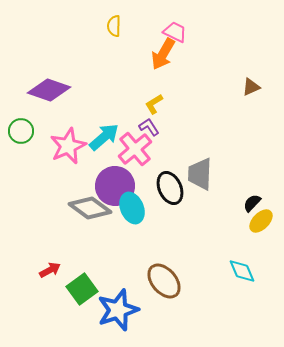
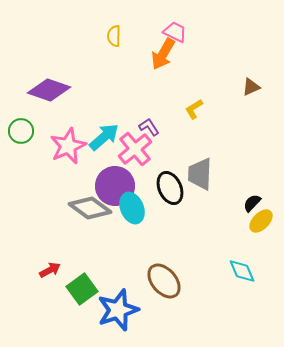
yellow semicircle: moved 10 px down
yellow L-shape: moved 40 px right, 5 px down
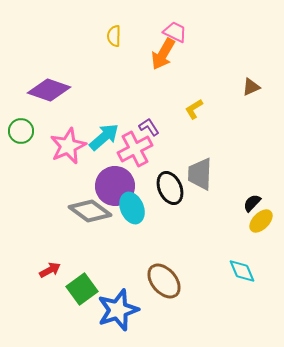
pink cross: rotated 12 degrees clockwise
gray diamond: moved 3 px down
